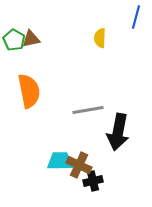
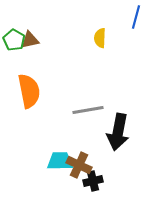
brown triangle: moved 1 px left, 1 px down
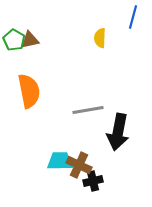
blue line: moved 3 px left
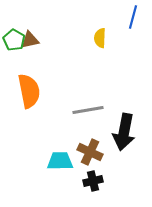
black arrow: moved 6 px right
brown cross: moved 11 px right, 13 px up
